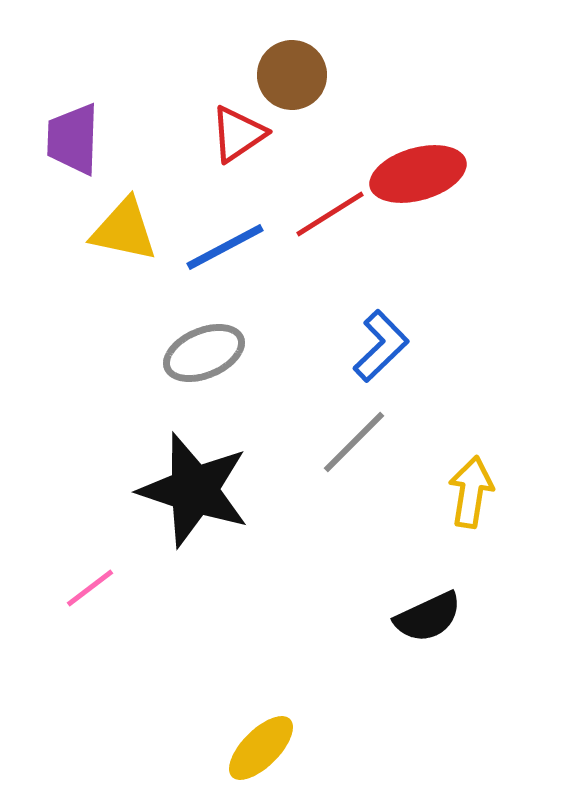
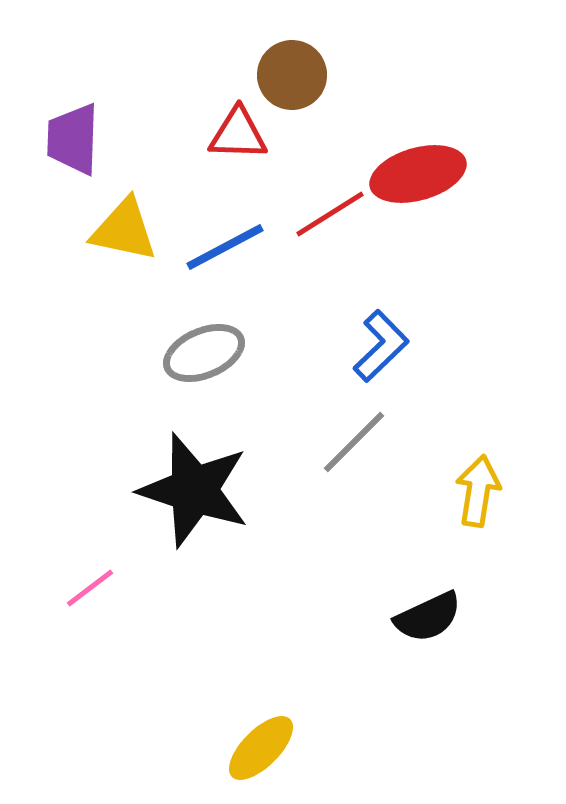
red triangle: rotated 36 degrees clockwise
yellow arrow: moved 7 px right, 1 px up
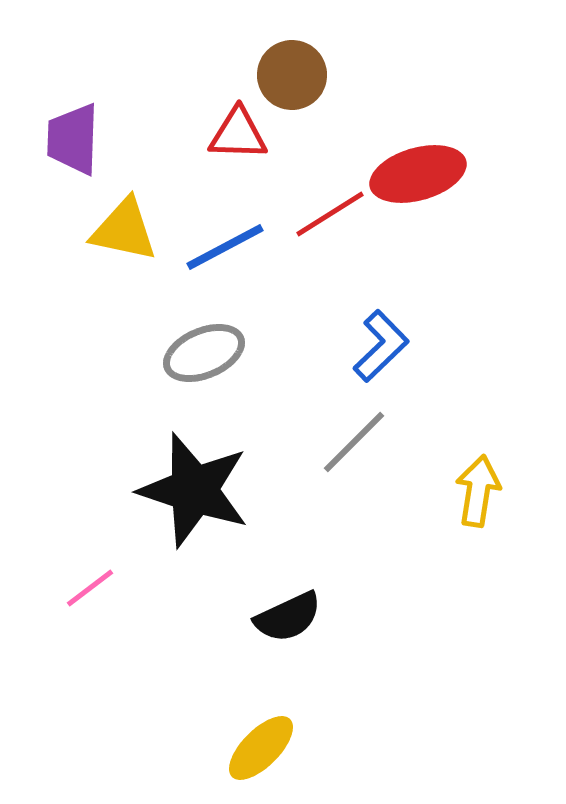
black semicircle: moved 140 px left
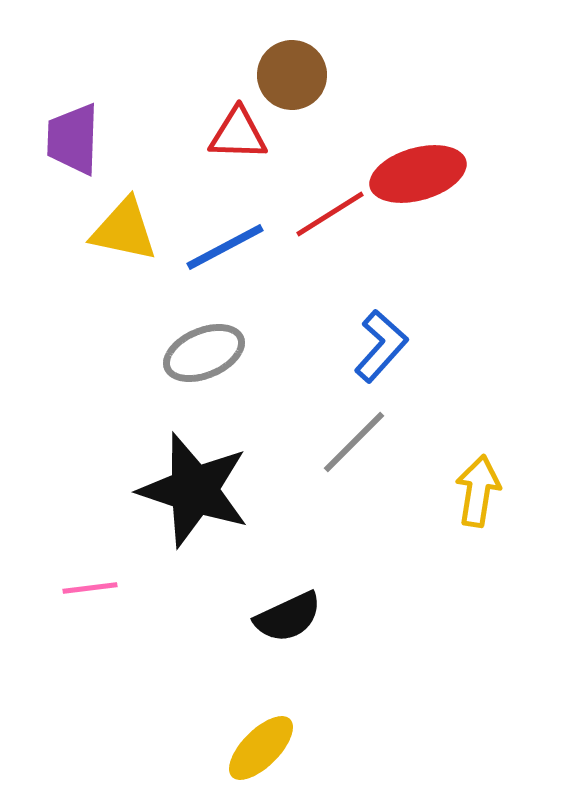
blue L-shape: rotated 4 degrees counterclockwise
pink line: rotated 30 degrees clockwise
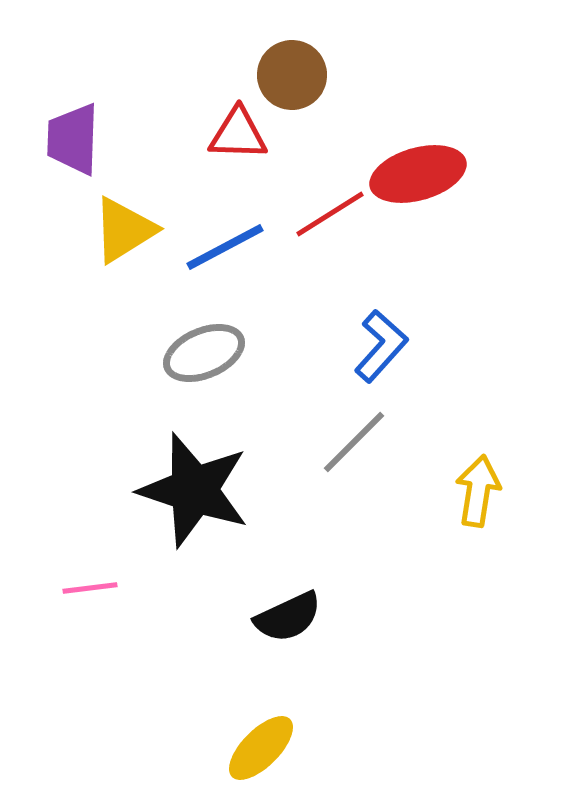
yellow triangle: rotated 44 degrees counterclockwise
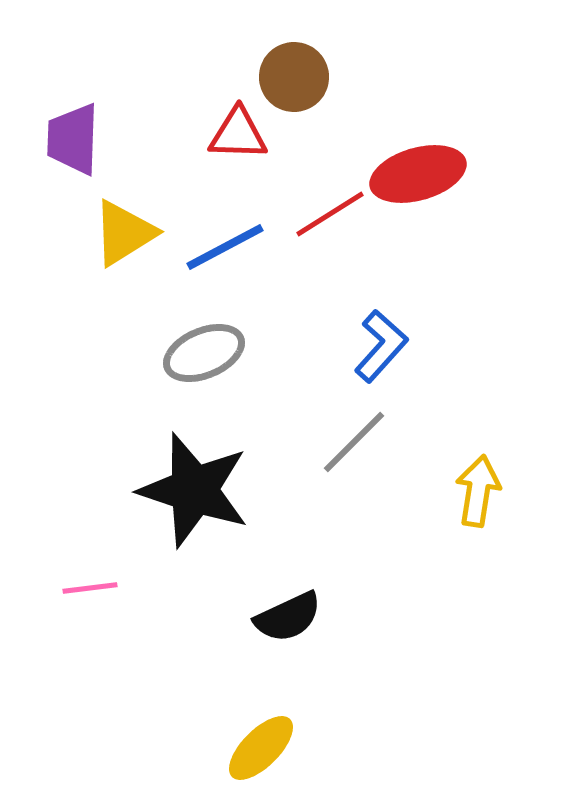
brown circle: moved 2 px right, 2 px down
yellow triangle: moved 3 px down
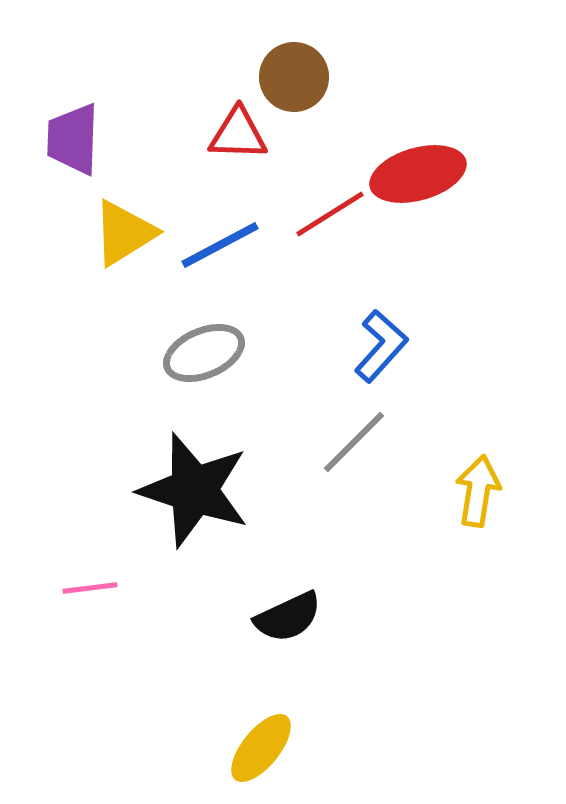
blue line: moved 5 px left, 2 px up
yellow ellipse: rotated 6 degrees counterclockwise
